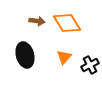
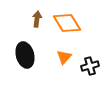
brown arrow: moved 2 px up; rotated 91 degrees counterclockwise
black cross: moved 1 px down; rotated 12 degrees clockwise
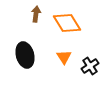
brown arrow: moved 1 px left, 5 px up
orange triangle: rotated 14 degrees counterclockwise
black cross: rotated 18 degrees counterclockwise
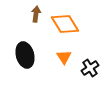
orange diamond: moved 2 px left, 1 px down
black cross: moved 2 px down
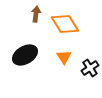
black ellipse: rotated 75 degrees clockwise
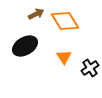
brown arrow: rotated 56 degrees clockwise
orange diamond: moved 3 px up
black ellipse: moved 9 px up
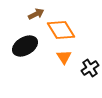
orange diamond: moved 4 px left, 9 px down
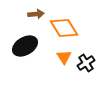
brown arrow: rotated 21 degrees clockwise
orange diamond: moved 3 px right, 2 px up
black cross: moved 4 px left, 5 px up
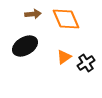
brown arrow: moved 3 px left
orange diamond: moved 2 px right, 9 px up; rotated 8 degrees clockwise
orange triangle: rotated 28 degrees clockwise
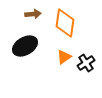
orange diamond: moved 1 px left, 4 px down; rotated 32 degrees clockwise
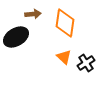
black ellipse: moved 9 px left, 9 px up
orange triangle: rotated 42 degrees counterclockwise
